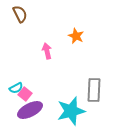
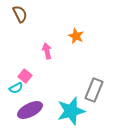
gray rectangle: rotated 20 degrees clockwise
pink square: moved 18 px up
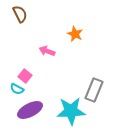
orange star: moved 1 px left, 2 px up
pink arrow: rotated 56 degrees counterclockwise
cyan semicircle: moved 1 px right, 1 px down; rotated 56 degrees clockwise
cyan star: rotated 12 degrees clockwise
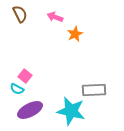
orange star: rotated 21 degrees clockwise
pink arrow: moved 8 px right, 34 px up
gray rectangle: rotated 65 degrees clockwise
cyan star: rotated 16 degrees clockwise
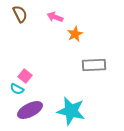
gray rectangle: moved 25 px up
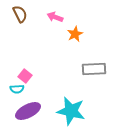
gray rectangle: moved 4 px down
cyan semicircle: rotated 32 degrees counterclockwise
purple ellipse: moved 2 px left, 1 px down
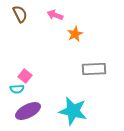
pink arrow: moved 2 px up
cyan star: moved 2 px right
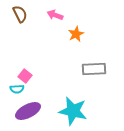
orange star: moved 1 px right
